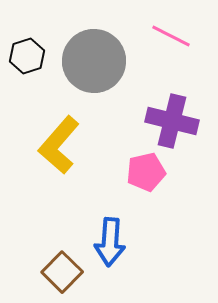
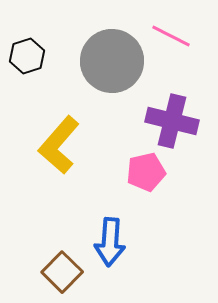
gray circle: moved 18 px right
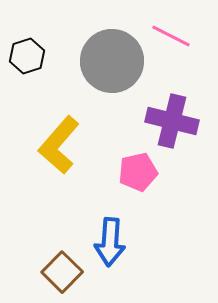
pink pentagon: moved 8 px left
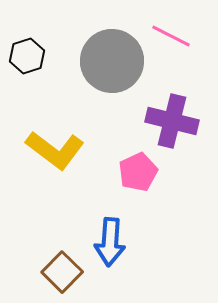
yellow L-shape: moved 4 px left, 5 px down; rotated 94 degrees counterclockwise
pink pentagon: rotated 12 degrees counterclockwise
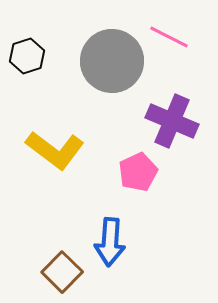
pink line: moved 2 px left, 1 px down
purple cross: rotated 9 degrees clockwise
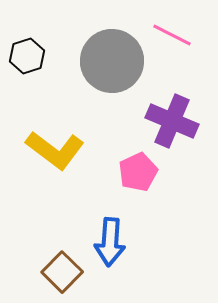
pink line: moved 3 px right, 2 px up
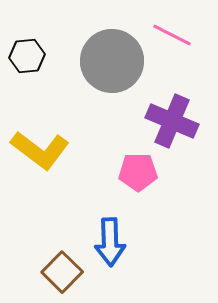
black hexagon: rotated 12 degrees clockwise
yellow L-shape: moved 15 px left
pink pentagon: rotated 24 degrees clockwise
blue arrow: rotated 6 degrees counterclockwise
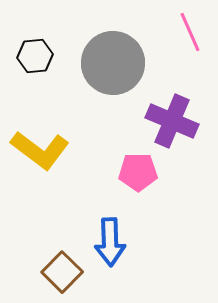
pink line: moved 18 px right, 3 px up; rotated 39 degrees clockwise
black hexagon: moved 8 px right
gray circle: moved 1 px right, 2 px down
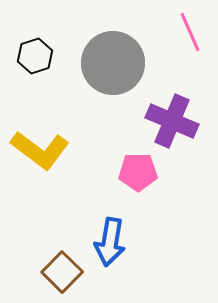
black hexagon: rotated 12 degrees counterclockwise
blue arrow: rotated 12 degrees clockwise
